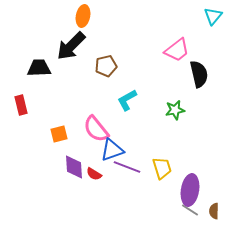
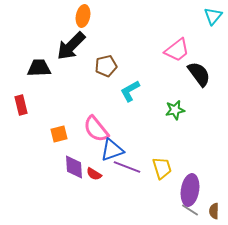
black semicircle: rotated 24 degrees counterclockwise
cyan L-shape: moved 3 px right, 9 px up
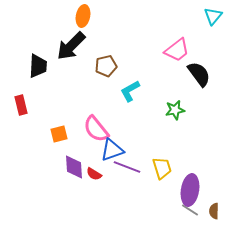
black trapezoid: moved 1 px left, 2 px up; rotated 95 degrees clockwise
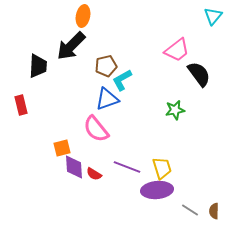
cyan L-shape: moved 8 px left, 11 px up
orange square: moved 3 px right, 14 px down
blue triangle: moved 5 px left, 51 px up
purple ellipse: moved 33 px left; rotated 76 degrees clockwise
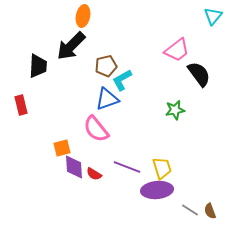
brown semicircle: moved 4 px left; rotated 21 degrees counterclockwise
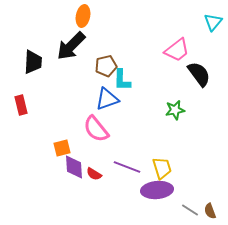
cyan triangle: moved 6 px down
black trapezoid: moved 5 px left, 4 px up
cyan L-shape: rotated 60 degrees counterclockwise
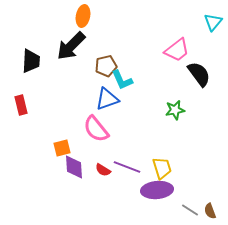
black trapezoid: moved 2 px left, 1 px up
cyan L-shape: rotated 25 degrees counterclockwise
red semicircle: moved 9 px right, 4 px up
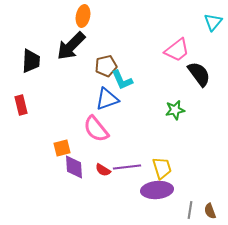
purple line: rotated 28 degrees counterclockwise
gray line: rotated 66 degrees clockwise
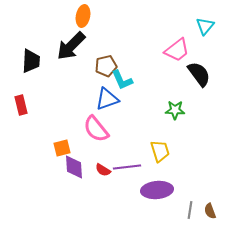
cyan triangle: moved 8 px left, 4 px down
green star: rotated 12 degrees clockwise
yellow trapezoid: moved 2 px left, 17 px up
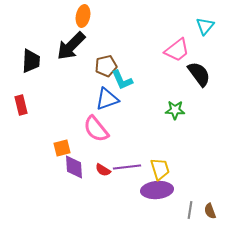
yellow trapezoid: moved 18 px down
